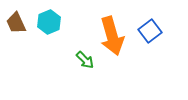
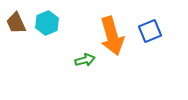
cyan hexagon: moved 2 px left, 1 px down
blue square: rotated 15 degrees clockwise
green arrow: rotated 60 degrees counterclockwise
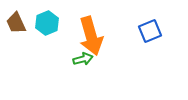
orange arrow: moved 21 px left
green arrow: moved 2 px left, 1 px up
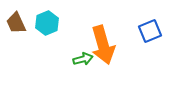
orange arrow: moved 12 px right, 9 px down
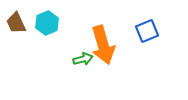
blue square: moved 3 px left
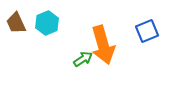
green arrow: rotated 18 degrees counterclockwise
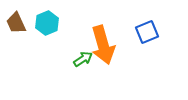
blue square: moved 1 px down
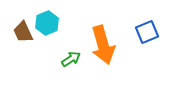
brown trapezoid: moved 7 px right, 9 px down
green arrow: moved 12 px left
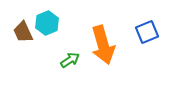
green arrow: moved 1 px left, 1 px down
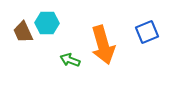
cyan hexagon: rotated 25 degrees clockwise
green arrow: rotated 126 degrees counterclockwise
